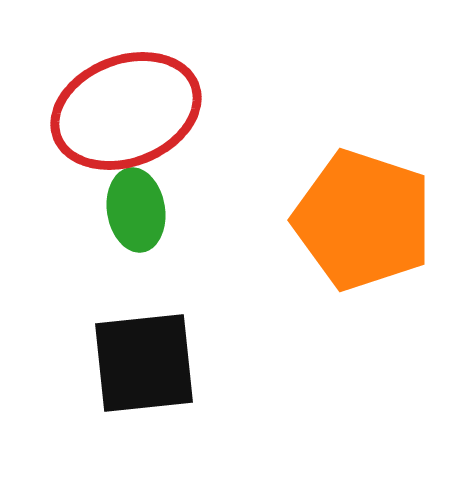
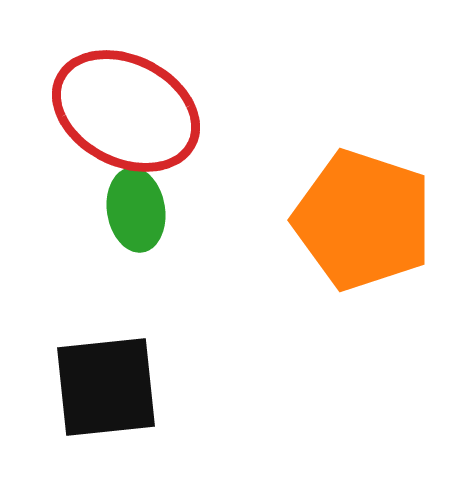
red ellipse: rotated 48 degrees clockwise
black square: moved 38 px left, 24 px down
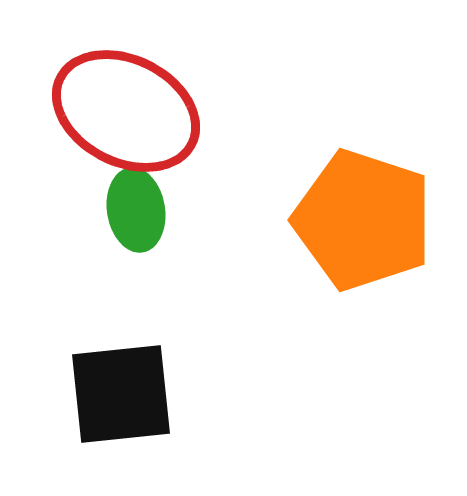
black square: moved 15 px right, 7 px down
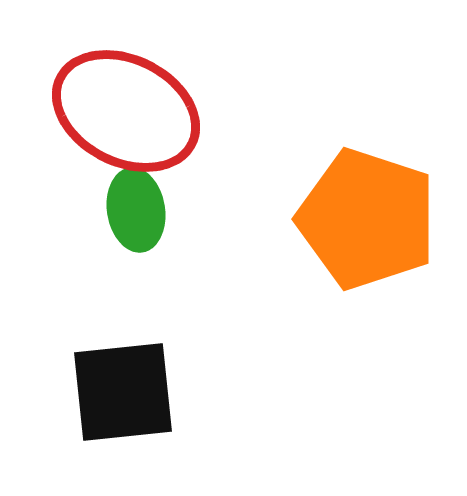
orange pentagon: moved 4 px right, 1 px up
black square: moved 2 px right, 2 px up
